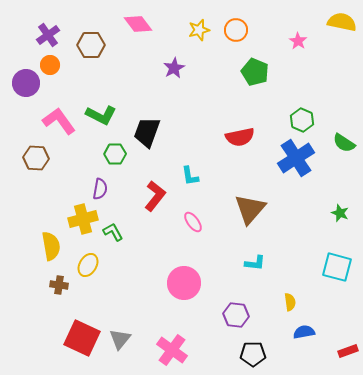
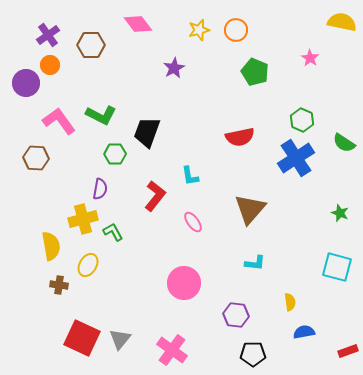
pink star at (298, 41): moved 12 px right, 17 px down
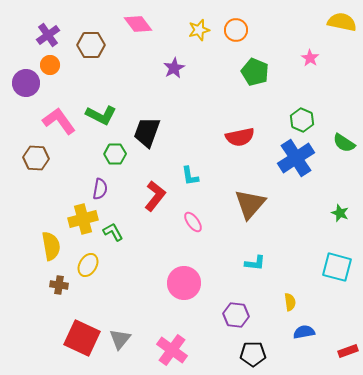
brown triangle at (250, 209): moved 5 px up
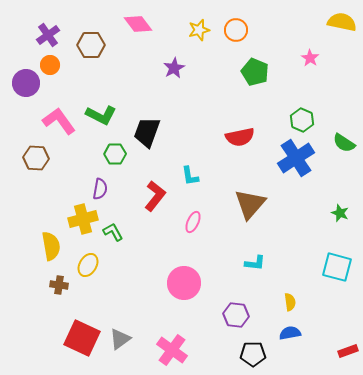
pink ellipse at (193, 222): rotated 60 degrees clockwise
blue semicircle at (304, 332): moved 14 px left, 1 px down
gray triangle at (120, 339): rotated 15 degrees clockwise
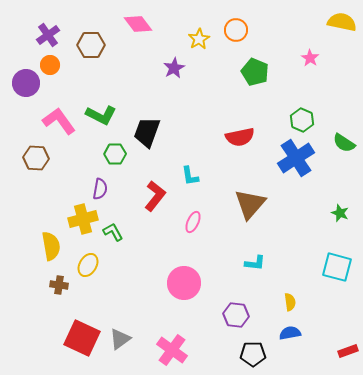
yellow star at (199, 30): moved 9 px down; rotated 15 degrees counterclockwise
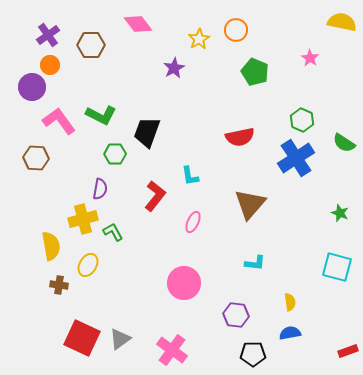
purple circle at (26, 83): moved 6 px right, 4 px down
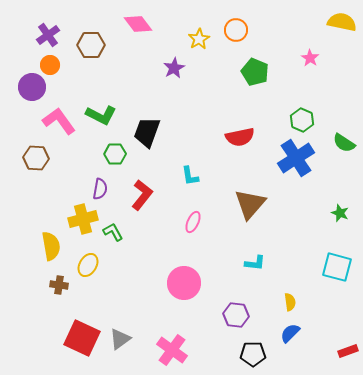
red L-shape at (155, 196): moved 13 px left, 1 px up
blue semicircle at (290, 333): rotated 35 degrees counterclockwise
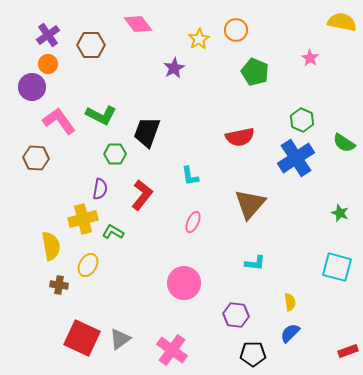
orange circle at (50, 65): moved 2 px left, 1 px up
green L-shape at (113, 232): rotated 30 degrees counterclockwise
